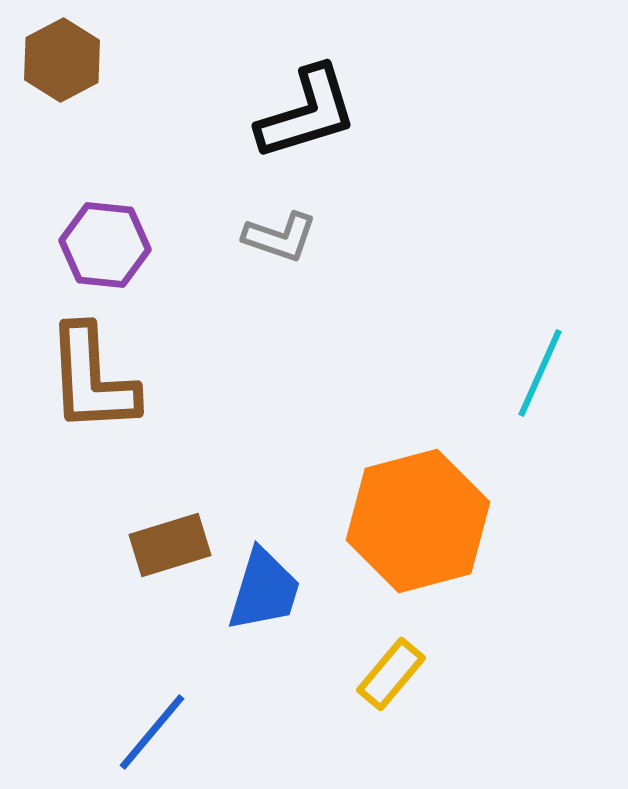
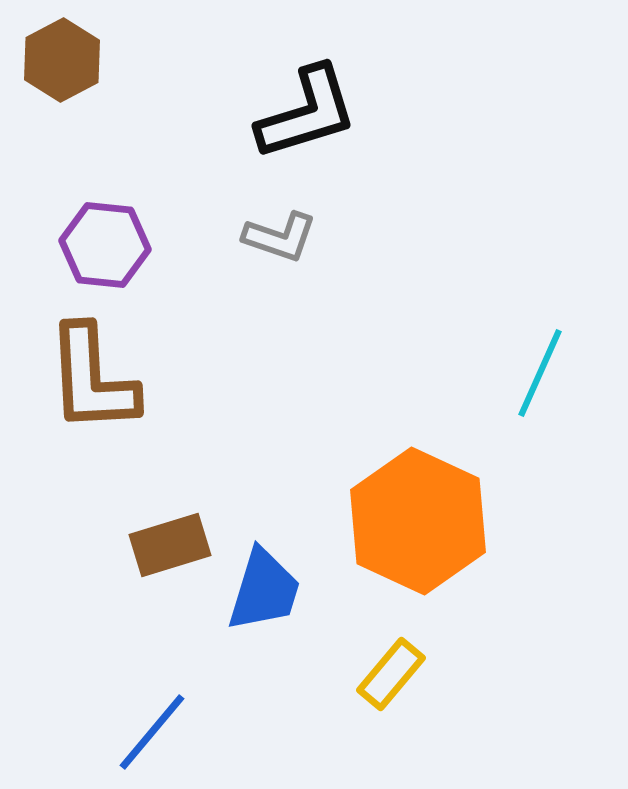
orange hexagon: rotated 20 degrees counterclockwise
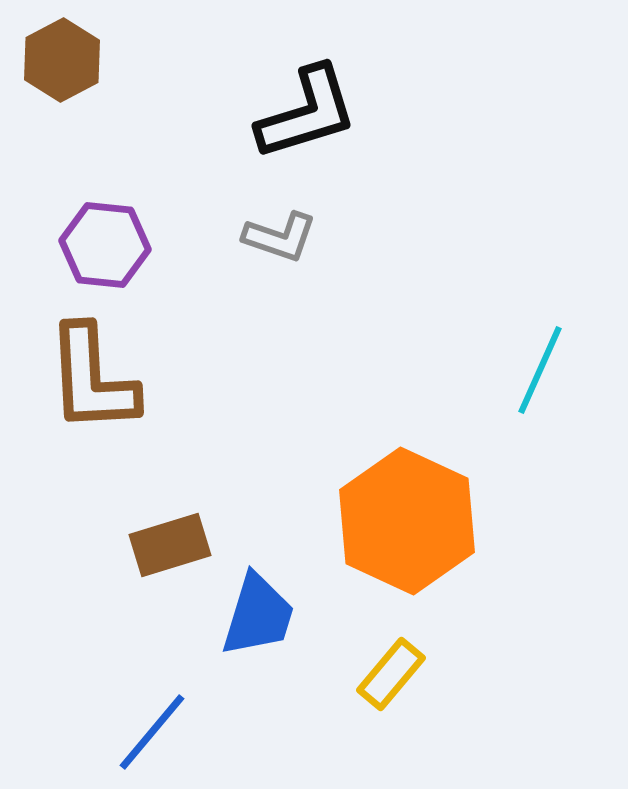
cyan line: moved 3 px up
orange hexagon: moved 11 px left
blue trapezoid: moved 6 px left, 25 px down
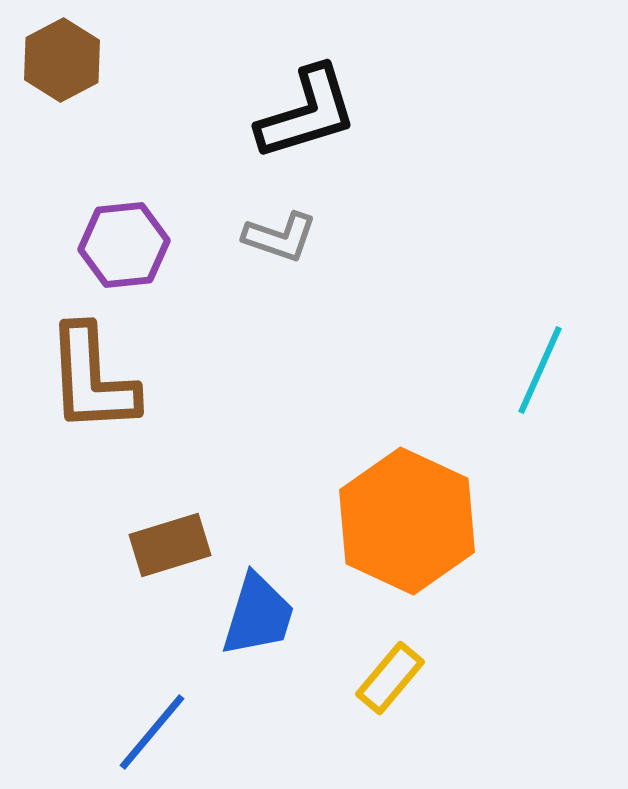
purple hexagon: moved 19 px right; rotated 12 degrees counterclockwise
yellow rectangle: moved 1 px left, 4 px down
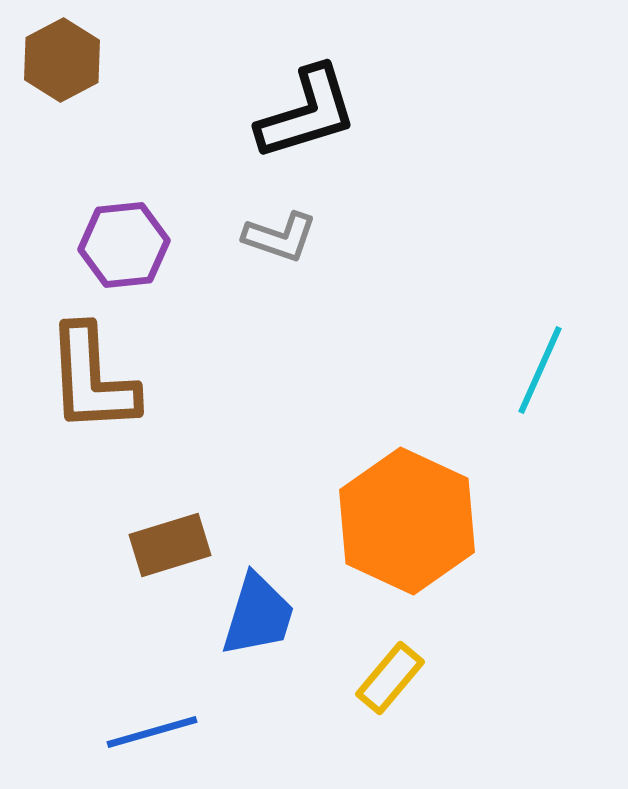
blue line: rotated 34 degrees clockwise
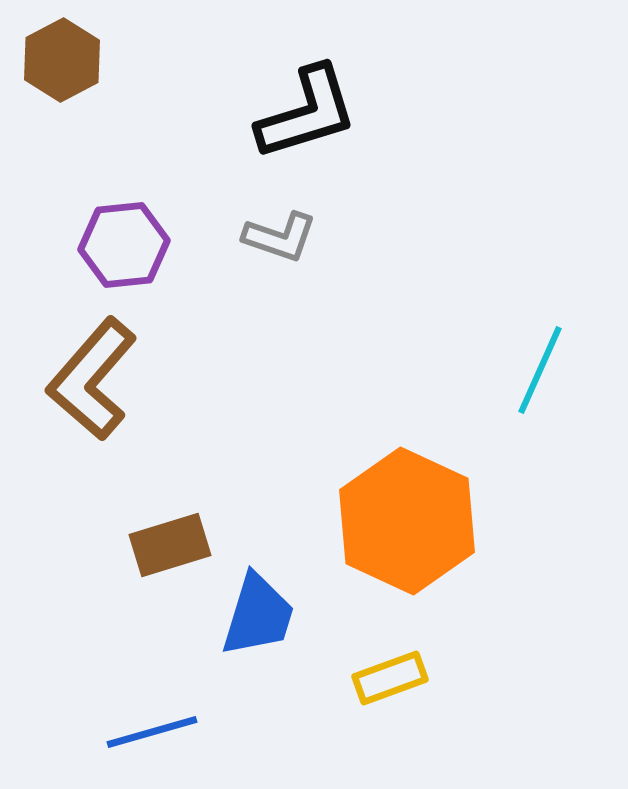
brown L-shape: rotated 44 degrees clockwise
yellow rectangle: rotated 30 degrees clockwise
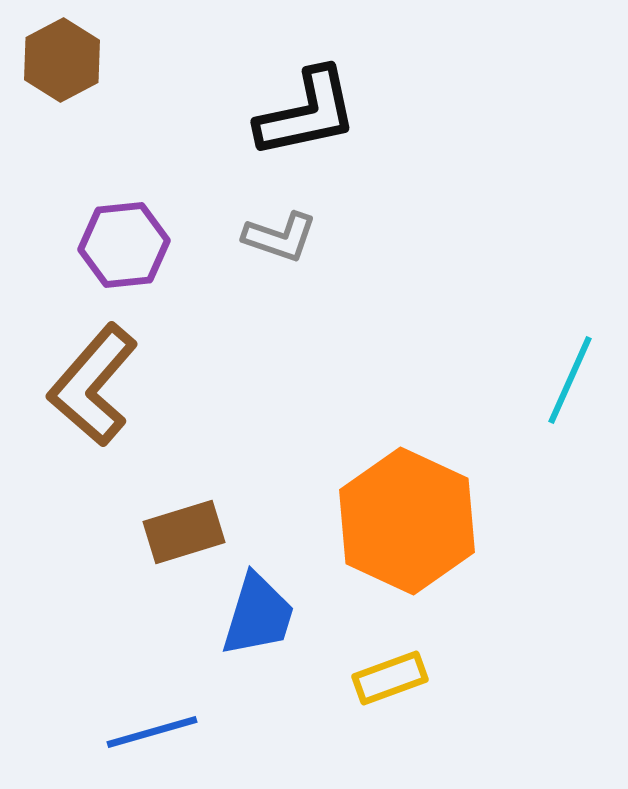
black L-shape: rotated 5 degrees clockwise
cyan line: moved 30 px right, 10 px down
brown L-shape: moved 1 px right, 6 px down
brown rectangle: moved 14 px right, 13 px up
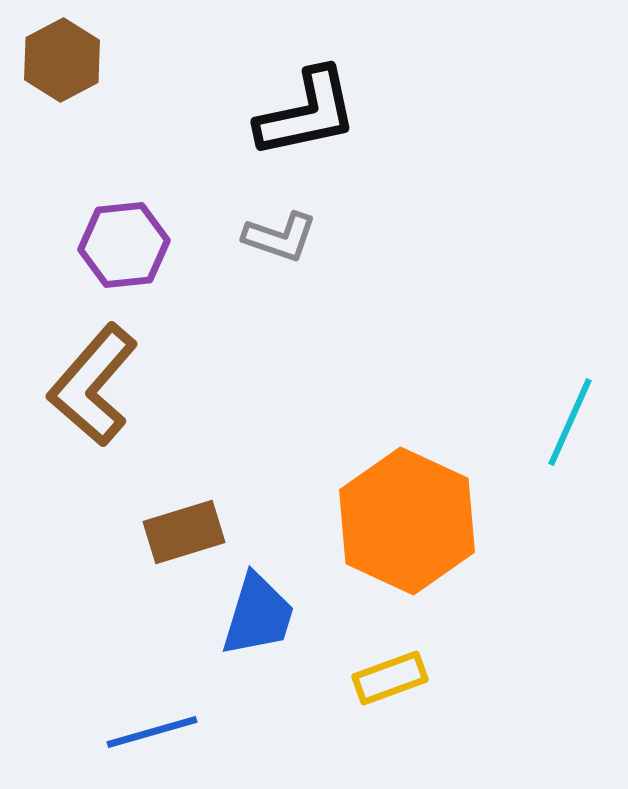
cyan line: moved 42 px down
